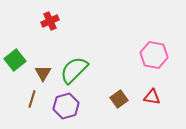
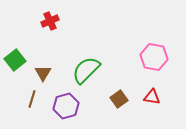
pink hexagon: moved 2 px down
green semicircle: moved 12 px right
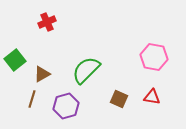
red cross: moved 3 px left, 1 px down
brown triangle: moved 1 px left, 1 px down; rotated 30 degrees clockwise
brown square: rotated 30 degrees counterclockwise
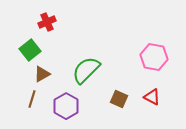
green square: moved 15 px right, 10 px up
red triangle: rotated 18 degrees clockwise
purple hexagon: rotated 15 degrees counterclockwise
